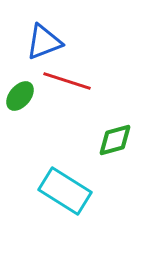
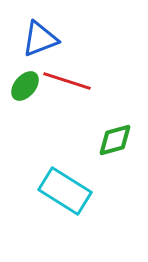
blue triangle: moved 4 px left, 3 px up
green ellipse: moved 5 px right, 10 px up
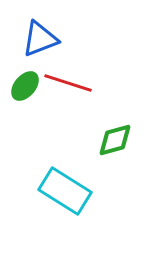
red line: moved 1 px right, 2 px down
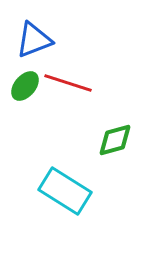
blue triangle: moved 6 px left, 1 px down
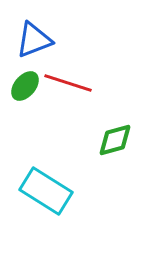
cyan rectangle: moved 19 px left
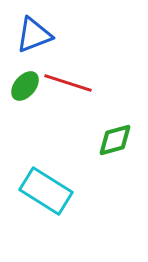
blue triangle: moved 5 px up
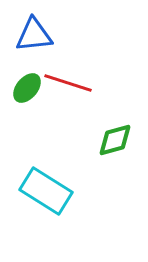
blue triangle: rotated 15 degrees clockwise
green ellipse: moved 2 px right, 2 px down
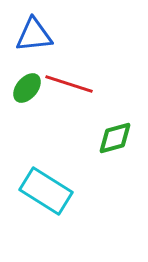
red line: moved 1 px right, 1 px down
green diamond: moved 2 px up
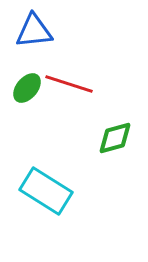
blue triangle: moved 4 px up
